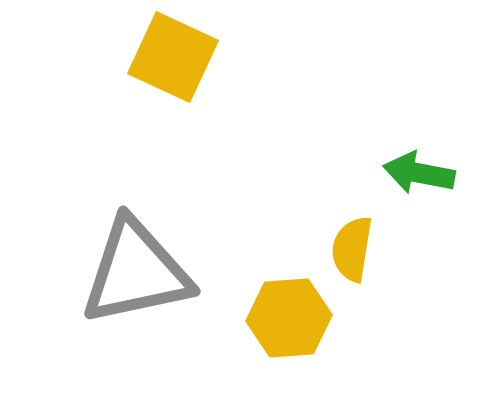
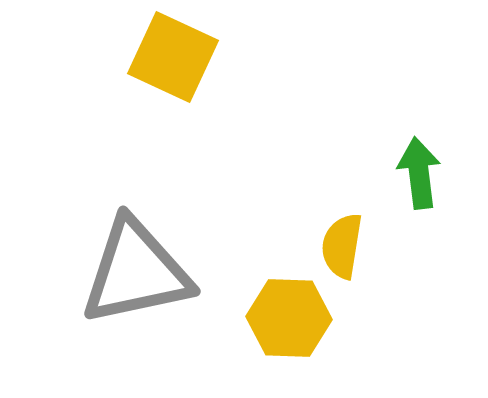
green arrow: rotated 72 degrees clockwise
yellow semicircle: moved 10 px left, 3 px up
yellow hexagon: rotated 6 degrees clockwise
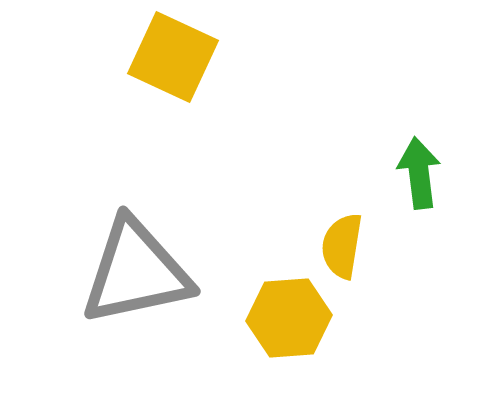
yellow hexagon: rotated 6 degrees counterclockwise
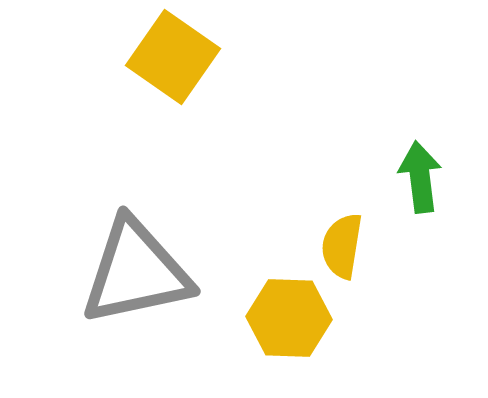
yellow square: rotated 10 degrees clockwise
green arrow: moved 1 px right, 4 px down
yellow hexagon: rotated 6 degrees clockwise
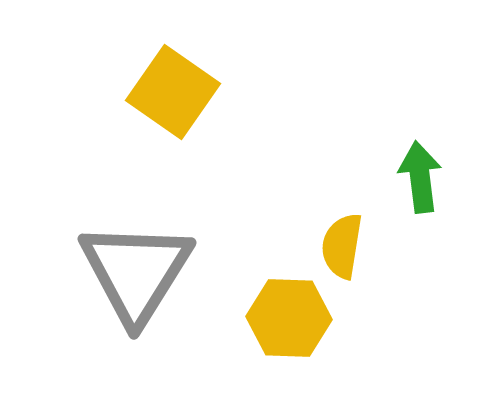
yellow square: moved 35 px down
gray triangle: rotated 46 degrees counterclockwise
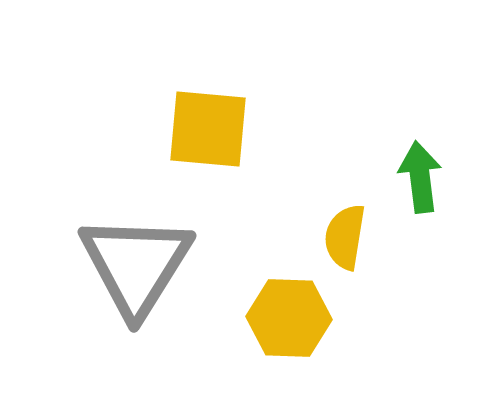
yellow square: moved 35 px right, 37 px down; rotated 30 degrees counterclockwise
yellow semicircle: moved 3 px right, 9 px up
gray triangle: moved 7 px up
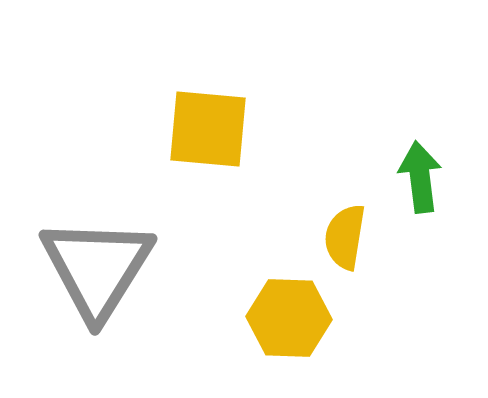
gray triangle: moved 39 px left, 3 px down
